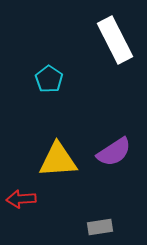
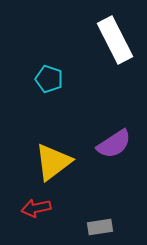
cyan pentagon: rotated 16 degrees counterclockwise
purple semicircle: moved 8 px up
yellow triangle: moved 5 px left, 2 px down; rotated 33 degrees counterclockwise
red arrow: moved 15 px right, 9 px down; rotated 8 degrees counterclockwise
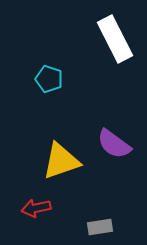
white rectangle: moved 1 px up
purple semicircle: rotated 69 degrees clockwise
yellow triangle: moved 8 px right, 1 px up; rotated 18 degrees clockwise
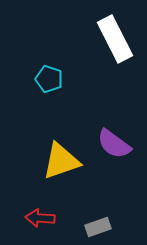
red arrow: moved 4 px right, 10 px down; rotated 16 degrees clockwise
gray rectangle: moved 2 px left; rotated 10 degrees counterclockwise
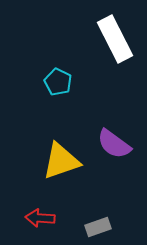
cyan pentagon: moved 9 px right, 3 px down; rotated 8 degrees clockwise
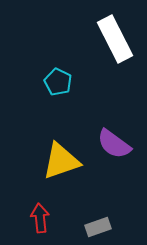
red arrow: rotated 80 degrees clockwise
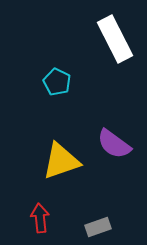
cyan pentagon: moved 1 px left
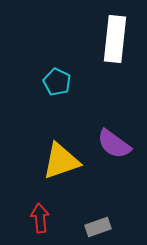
white rectangle: rotated 33 degrees clockwise
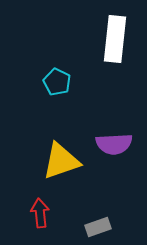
purple semicircle: rotated 39 degrees counterclockwise
red arrow: moved 5 px up
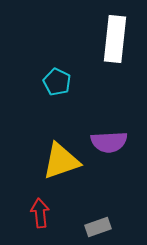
purple semicircle: moved 5 px left, 2 px up
